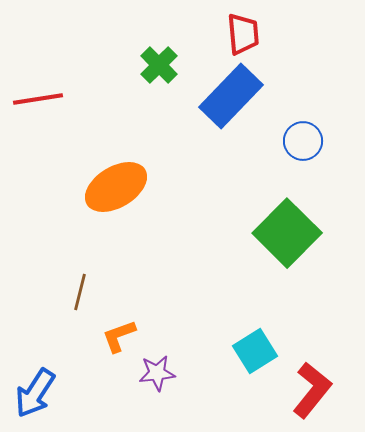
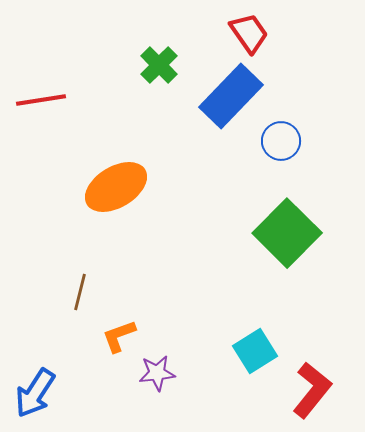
red trapezoid: moved 6 px right, 1 px up; rotated 30 degrees counterclockwise
red line: moved 3 px right, 1 px down
blue circle: moved 22 px left
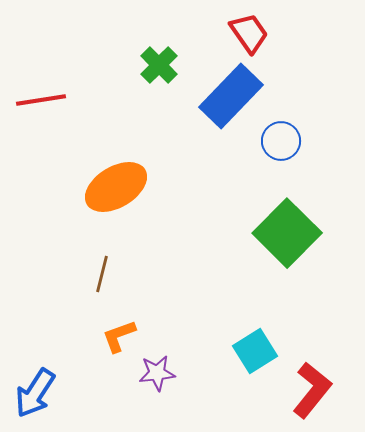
brown line: moved 22 px right, 18 px up
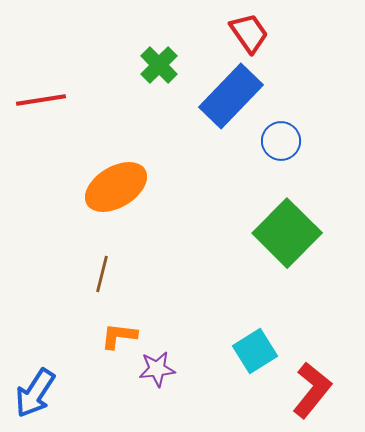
orange L-shape: rotated 27 degrees clockwise
purple star: moved 4 px up
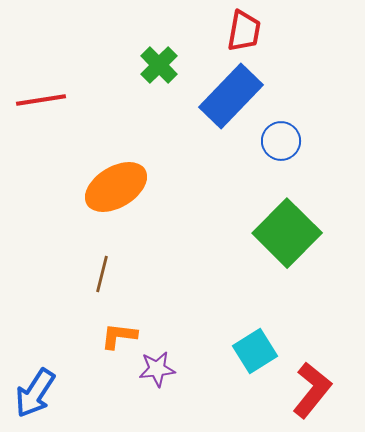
red trapezoid: moved 5 px left, 2 px up; rotated 45 degrees clockwise
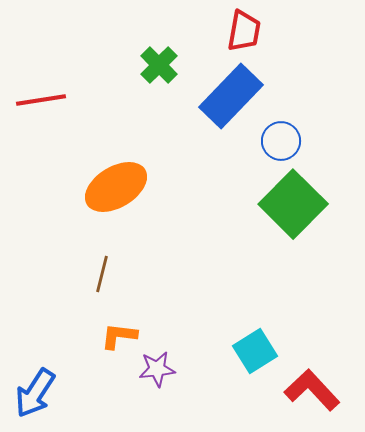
green square: moved 6 px right, 29 px up
red L-shape: rotated 82 degrees counterclockwise
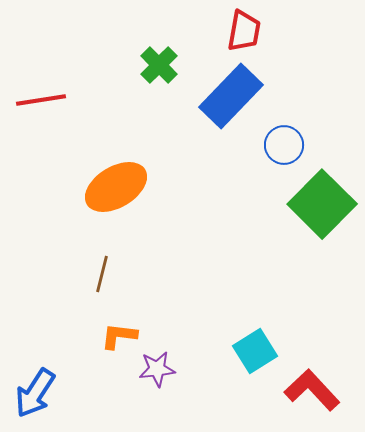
blue circle: moved 3 px right, 4 px down
green square: moved 29 px right
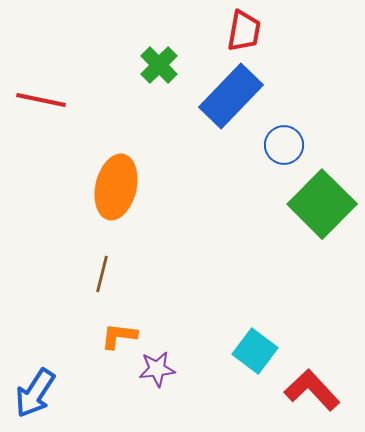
red line: rotated 21 degrees clockwise
orange ellipse: rotated 46 degrees counterclockwise
cyan square: rotated 21 degrees counterclockwise
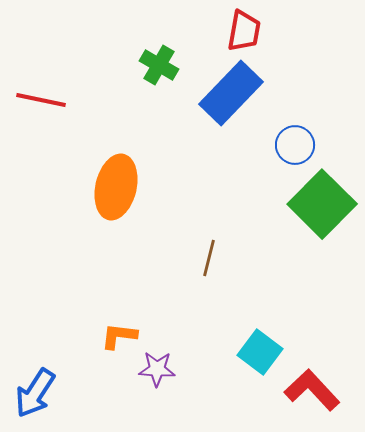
green cross: rotated 15 degrees counterclockwise
blue rectangle: moved 3 px up
blue circle: moved 11 px right
brown line: moved 107 px right, 16 px up
cyan square: moved 5 px right, 1 px down
purple star: rotated 9 degrees clockwise
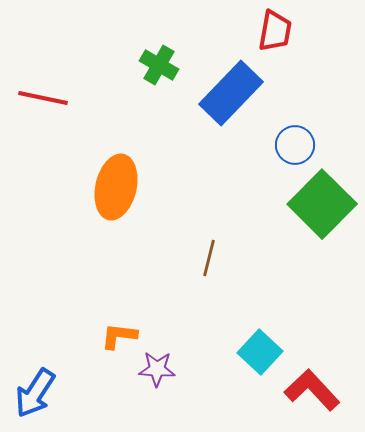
red trapezoid: moved 31 px right
red line: moved 2 px right, 2 px up
cyan square: rotated 6 degrees clockwise
